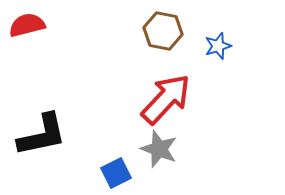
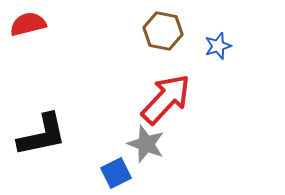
red semicircle: moved 1 px right, 1 px up
gray star: moved 13 px left, 5 px up
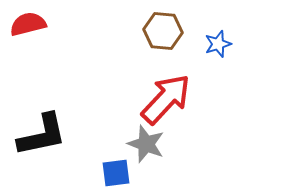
brown hexagon: rotated 6 degrees counterclockwise
blue star: moved 2 px up
blue square: rotated 20 degrees clockwise
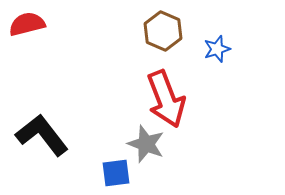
red semicircle: moved 1 px left
brown hexagon: rotated 18 degrees clockwise
blue star: moved 1 px left, 5 px down
red arrow: rotated 116 degrees clockwise
black L-shape: rotated 116 degrees counterclockwise
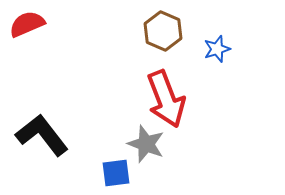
red semicircle: rotated 9 degrees counterclockwise
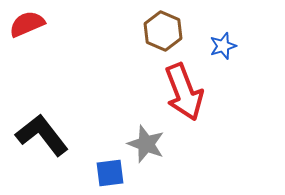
blue star: moved 6 px right, 3 px up
red arrow: moved 18 px right, 7 px up
blue square: moved 6 px left
